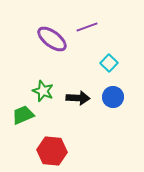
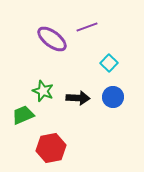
red hexagon: moved 1 px left, 3 px up; rotated 16 degrees counterclockwise
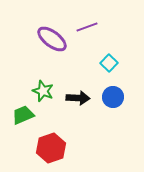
red hexagon: rotated 8 degrees counterclockwise
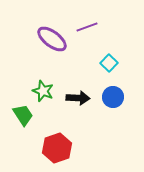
green trapezoid: rotated 80 degrees clockwise
red hexagon: moved 6 px right
